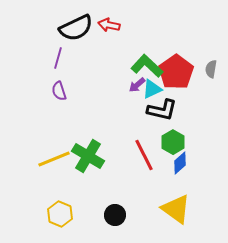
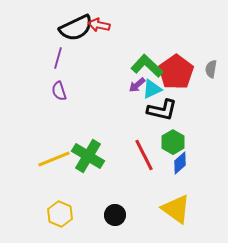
red arrow: moved 10 px left
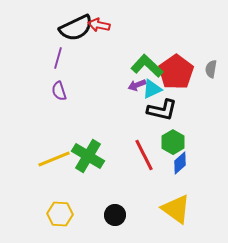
purple arrow: rotated 18 degrees clockwise
yellow hexagon: rotated 20 degrees counterclockwise
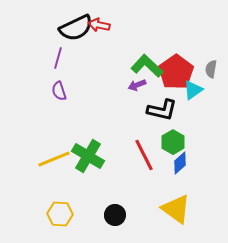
cyan triangle: moved 41 px right, 1 px down; rotated 10 degrees counterclockwise
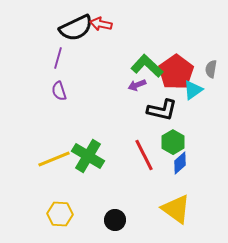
red arrow: moved 2 px right, 1 px up
black circle: moved 5 px down
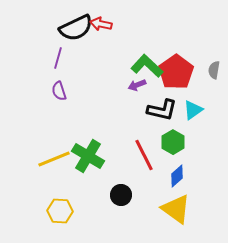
gray semicircle: moved 3 px right, 1 px down
cyan triangle: moved 20 px down
blue diamond: moved 3 px left, 13 px down
yellow hexagon: moved 3 px up
black circle: moved 6 px right, 25 px up
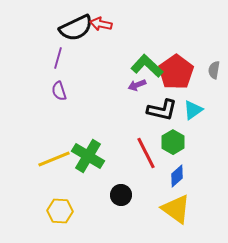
red line: moved 2 px right, 2 px up
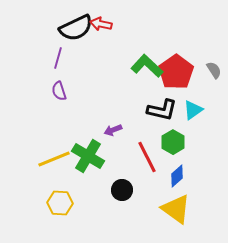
gray semicircle: rotated 138 degrees clockwise
purple arrow: moved 24 px left, 45 px down
red line: moved 1 px right, 4 px down
black circle: moved 1 px right, 5 px up
yellow hexagon: moved 8 px up
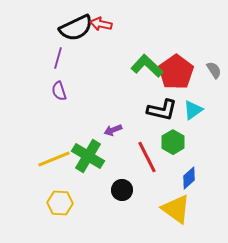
blue diamond: moved 12 px right, 2 px down
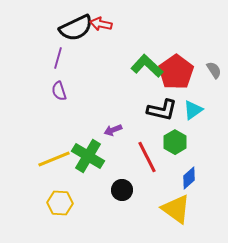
green hexagon: moved 2 px right
